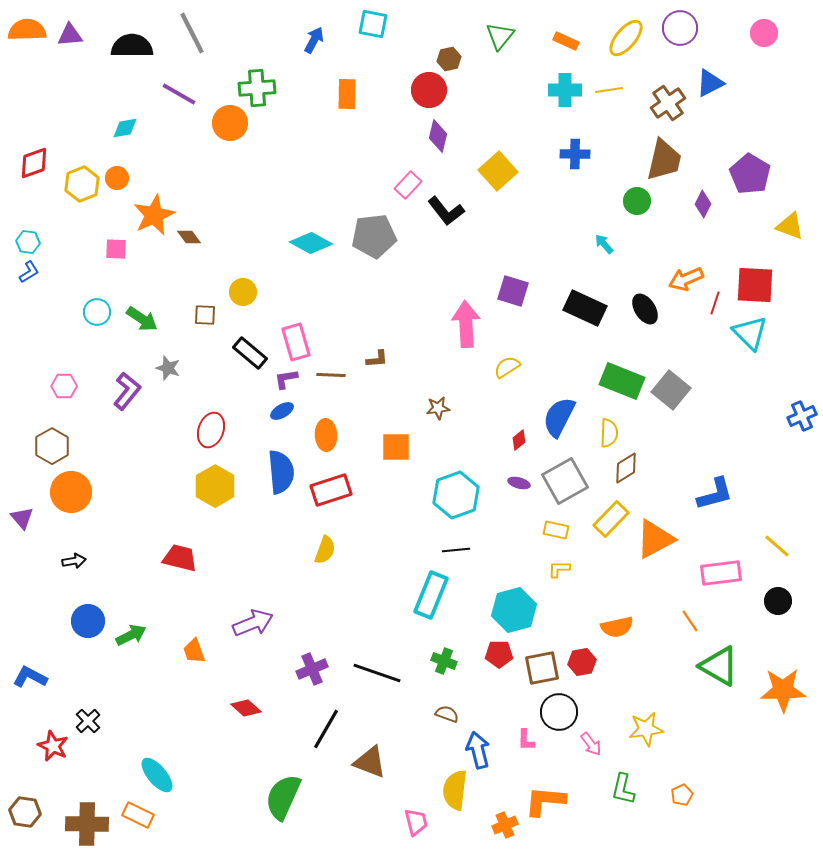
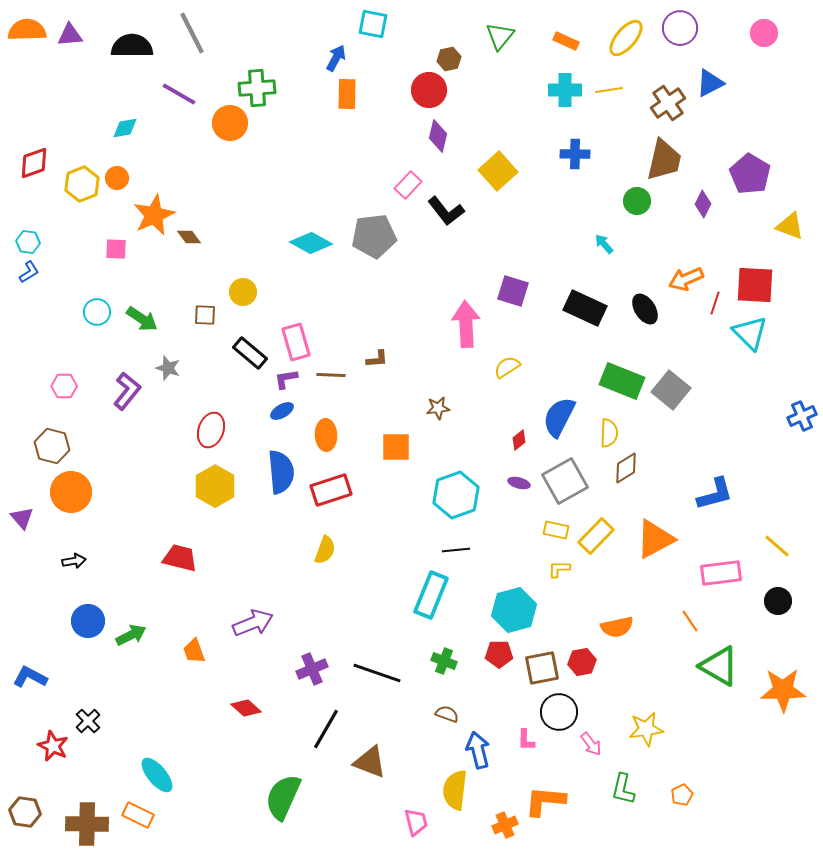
blue arrow at (314, 40): moved 22 px right, 18 px down
brown hexagon at (52, 446): rotated 16 degrees counterclockwise
yellow rectangle at (611, 519): moved 15 px left, 17 px down
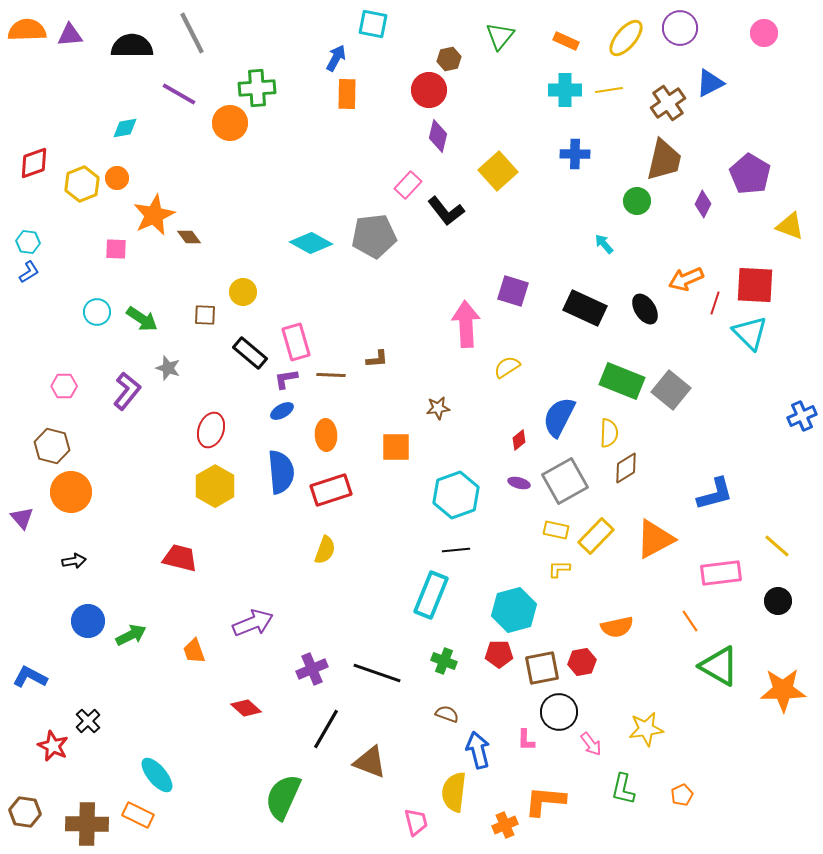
yellow semicircle at (455, 790): moved 1 px left, 2 px down
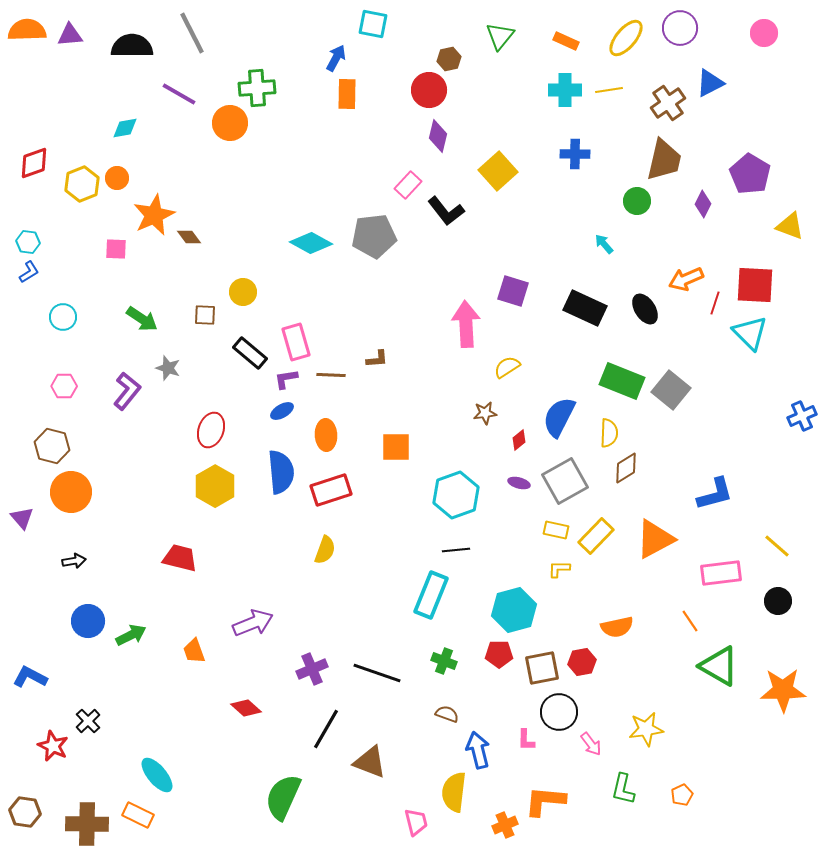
cyan circle at (97, 312): moved 34 px left, 5 px down
brown star at (438, 408): moved 47 px right, 5 px down
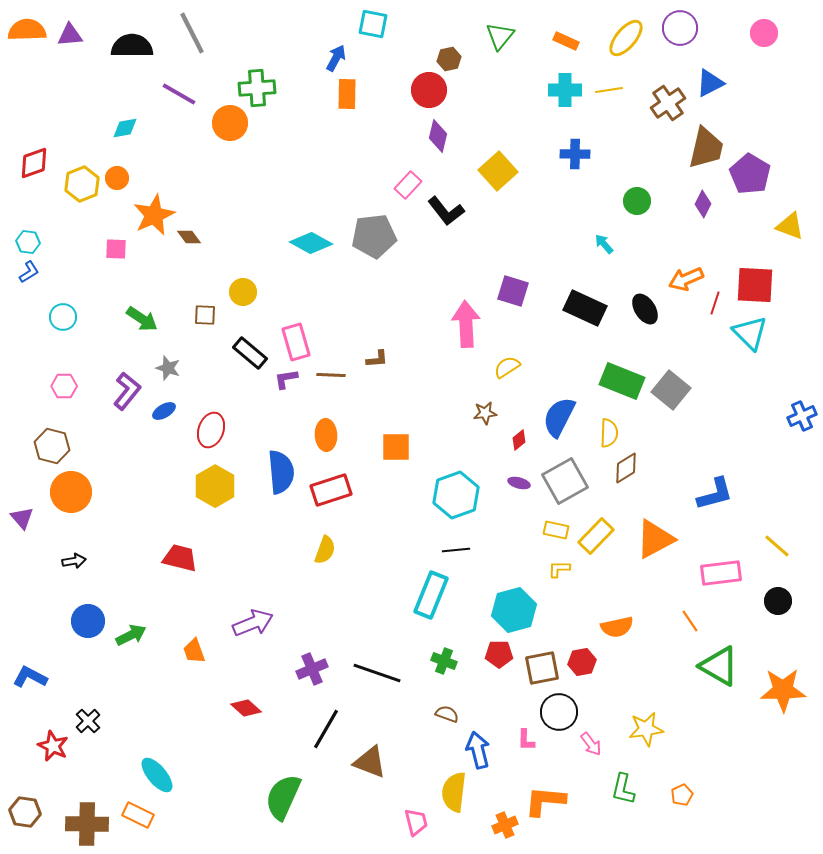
brown trapezoid at (664, 160): moved 42 px right, 12 px up
blue ellipse at (282, 411): moved 118 px left
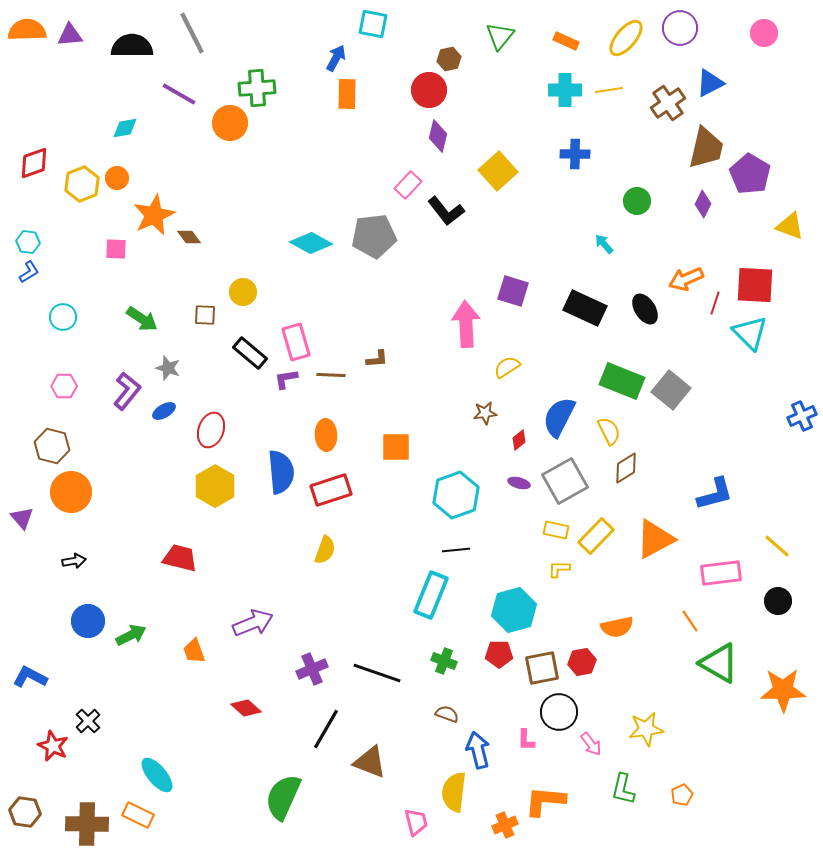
yellow semicircle at (609, 433): moved 2 px up; rotated 28 degrees counterclockwise
green triangle at (719, 666): moved 3 px up
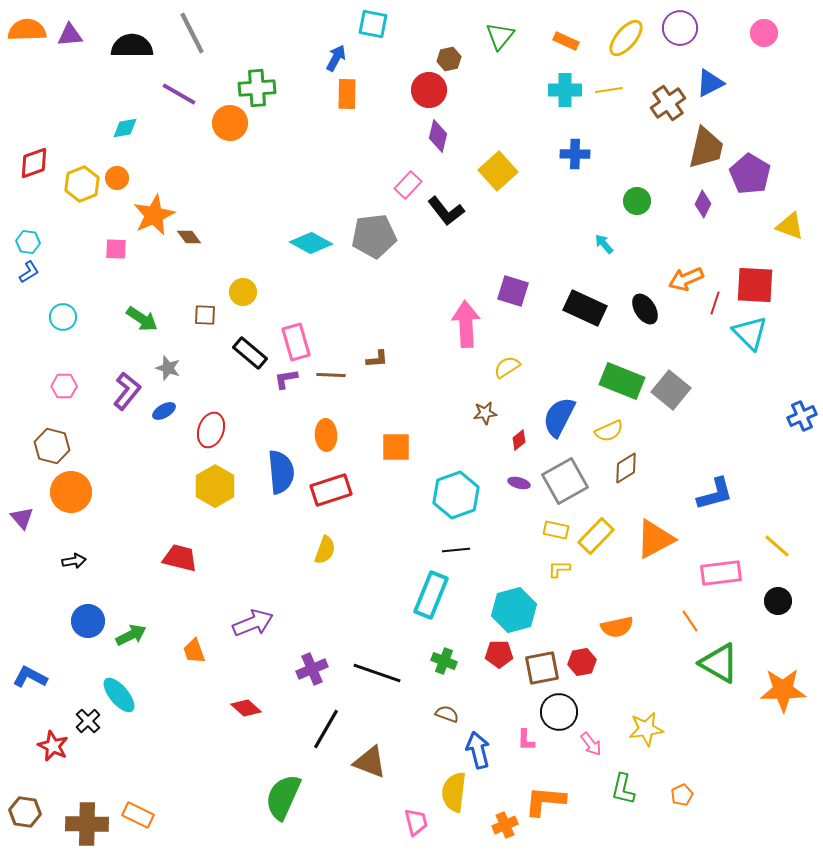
yellow semicircle at (609, 431): rotated 92 degrees clockwise
cyan ellipse at (157, 775): moved 38 px left, 80 px up
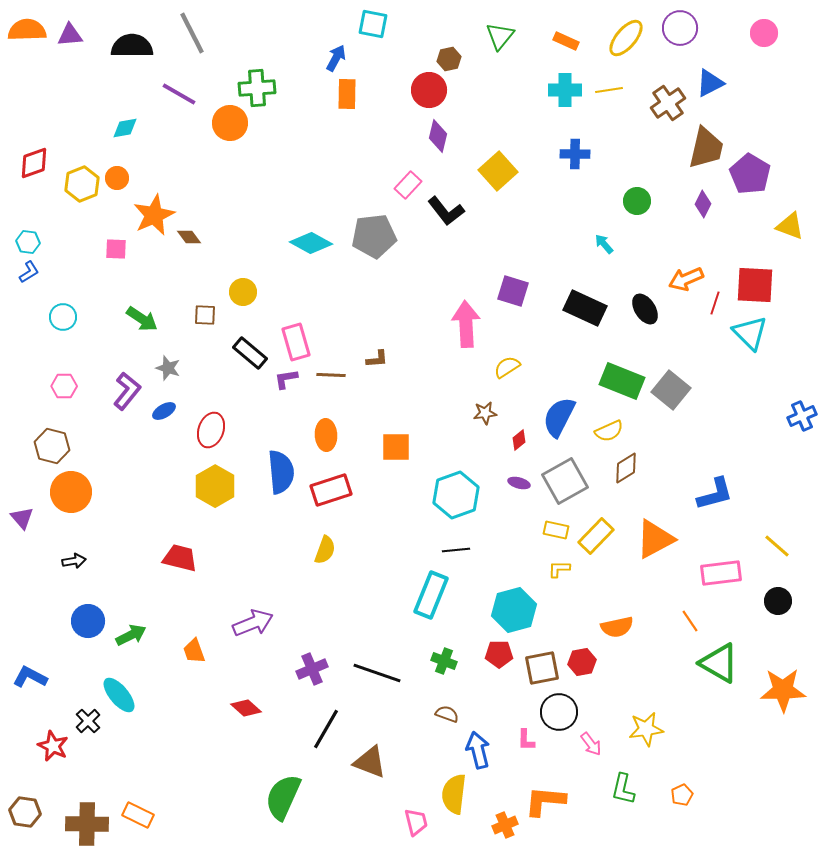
yellow semicircle at (454, 792): moved 2 px down
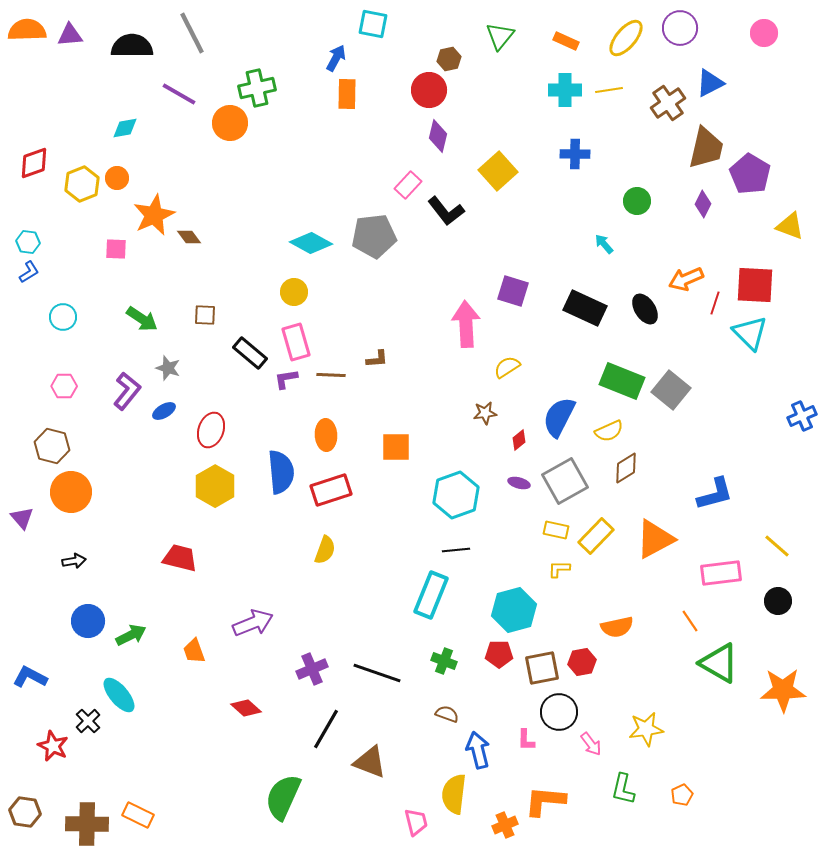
green cross at (257, 88): rotated 9 degrees counterclockwise
yellow circle at (243, 292): moved 51 px right
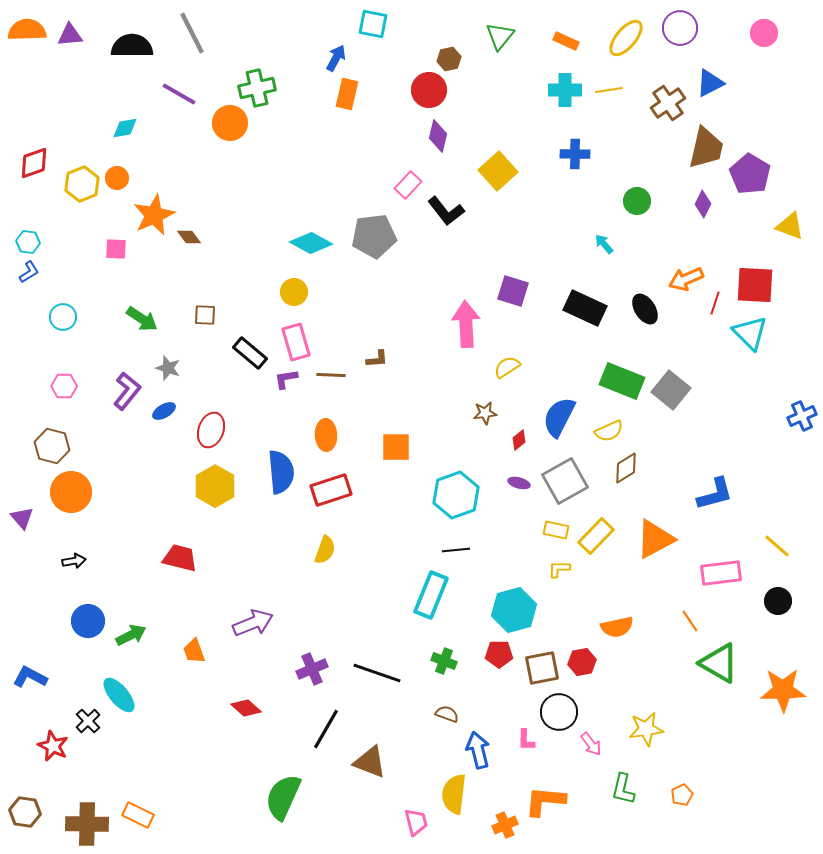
orange rectangle at (347, 94): rotated 12 degrees clockwise
